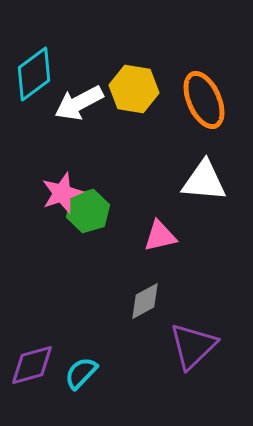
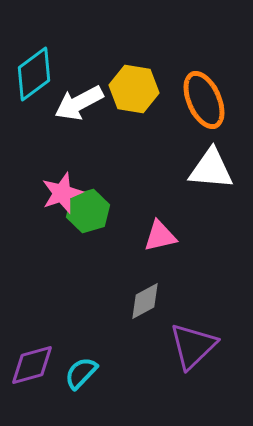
white triangle: moved 7 px right, 12 px up
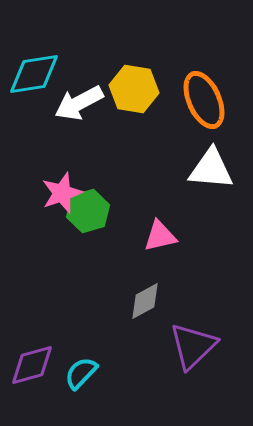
cyan diamond: rotated 28 degrees clockwise
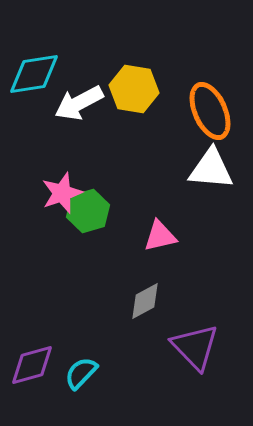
orange ellipse: moved 6 px right, 11 px down
purple triangle: moved 2 px right, 1 px down; rotated 30 degrees counterclockwise
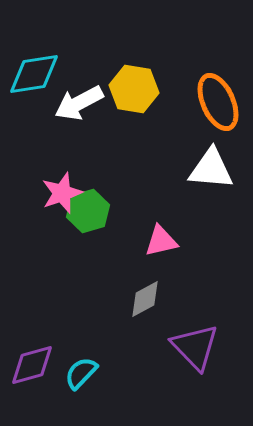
orange ellipse: moved 8 px right, 9 px up
pink triangle: moved 1 px right, 5 px down
gray diamond: moved 2 px up
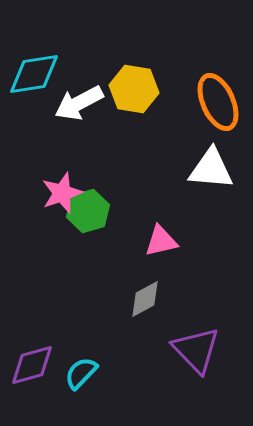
purple triangle: moved 1 px right, 3 px down
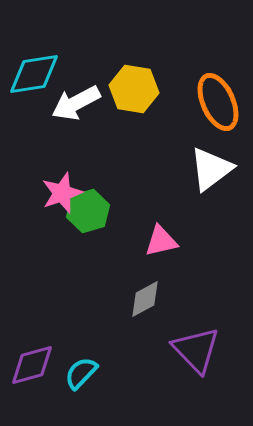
white arrow: moved 3 px left
white triangle: rotated 42 degrees counterclockwise
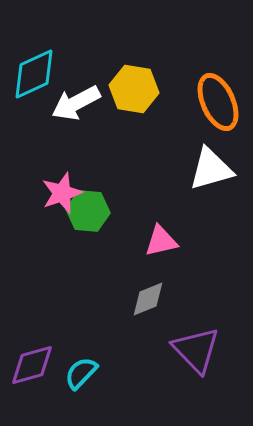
cyan diamond: rotated 16 degrees counterclockwise
white triangle: rotated 21 degrees clockwise
green hexagon: rotated 21 degrees clockwise
gray diamond: moved 3 px right; rotated 6 degrees clockwise
